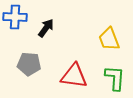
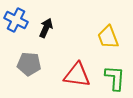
blue cross: moved 1 px right, 3 px down; rotated 25 degrees clockwise
black arrow: rotated 12 degrees counterclockwise
yellow trapezoid: moved 1 px left, 2 px up
red triangle: moved 3 px right, 1 px up
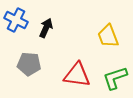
yellow trapezoid: moved 1 px up
green L-shape: rotated 112 degrees counterclockwise
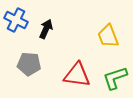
black arrow: moved 1 px down
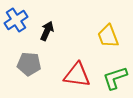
blue cross: rotated 30 degrees clockwise
black arrow: moved 1 px right, 2 px down
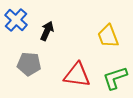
blue cross: rotated 15 degrees counterclockwise
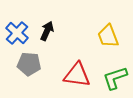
blue cross: moved 1 px right, 13 px down
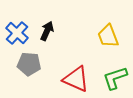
red triangle: moved 1 px left, 4 px down; rotated 16 degrees clockwise
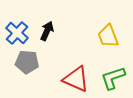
gray pentagon: moved 2 px left, 2 px up
green L-shape: moved 2 px left
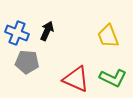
blue cross: rotated 20 degrees counterclockwise
green L-shape: rotated 136 degrees counterclockwise
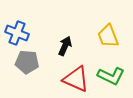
black arrow: moved 18 px right, 15 px down
green L-shape: moved 2 px left, 2 px up
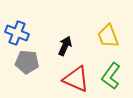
green L-shape: rotated 100 degrees clockwise
